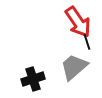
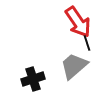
black line: moved 1 px down
gray trapezoid: moved 1 px up
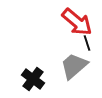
red arrow: moved 1 px left; rotated 16 degrees counterclockwise
black cross: rotated 35 degrees counterclockwise
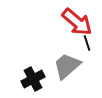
gray trapezoid: moved 7 px left
black cross: rotated 25 degrees clockwise
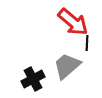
red arrow: moved 4 px left
black line: rotated 21 degrees clockwise
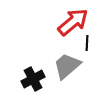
red arrow: rotated 80 degrees counterclockwise
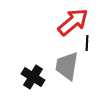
gray trapezoid: rotated 40 degrees counterclockwise
black cross: moved 2 px up; rotated 30 degrees counterclockwise
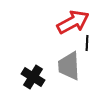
red arrow: rotated 12 degrees clockwise
gray trapezoid: moved 2 px right; rotated 12 degrees counterclockwise
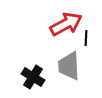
red arrow: moved 7 px left, 2 px down
black line: moved 1 px left, 5 px up
